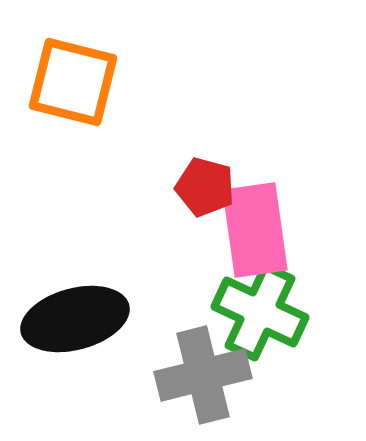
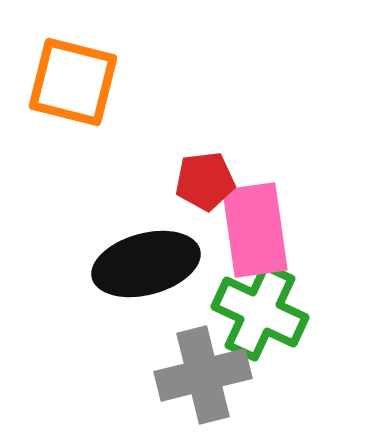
red pentagon: moved 6 px up; rotated 22 degrees counterclockwise
black ellipse: moved 71 px right, 55 px up
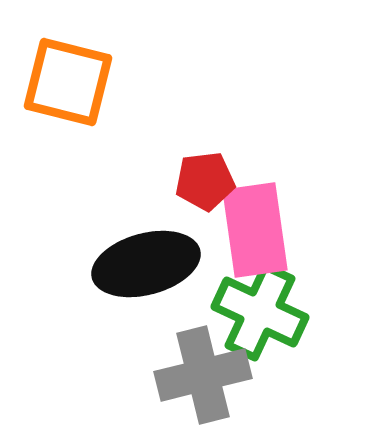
orange square: moved 5 px left
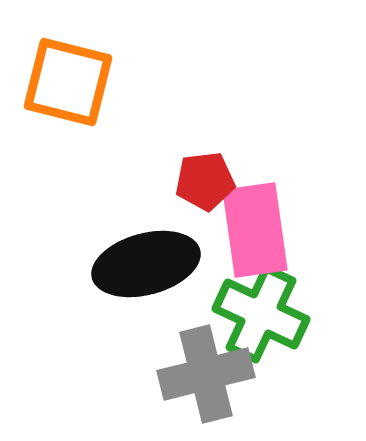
green cross: moved 1 px right, 2 px down
gray cross: moved 3 px right, 1 px up
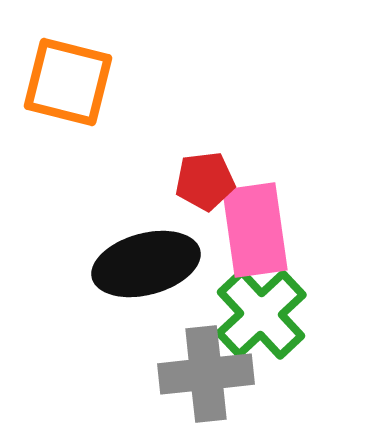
green cross: rotated 22 degrees clockwise
gray cross: rotated 8 degrees clockwise
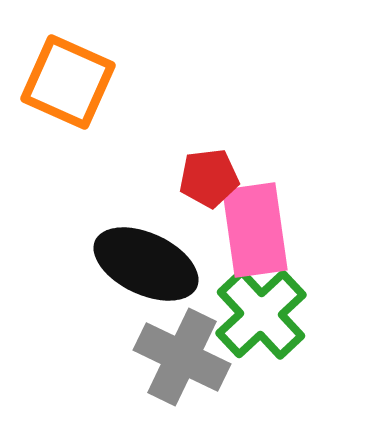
orange square: rotated 10 degrees clockwise
red pentagon: moved 4 px right, 3 px up
black ellipse: rotated 40 degrees clockwise
gray cross: moved 24 px left, 17 px up; rotated 32 degrees clockwise
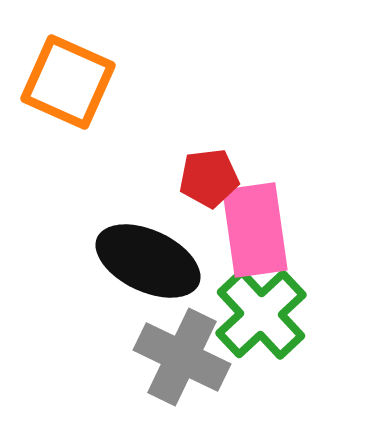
black ellipse: moved 2 px right, 3 px up
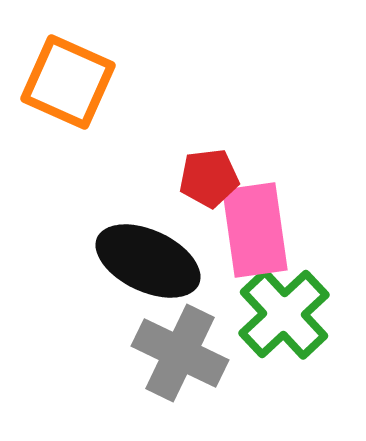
green cross: moved 23 px right
gray cross: moved 2 px left, 4 px up
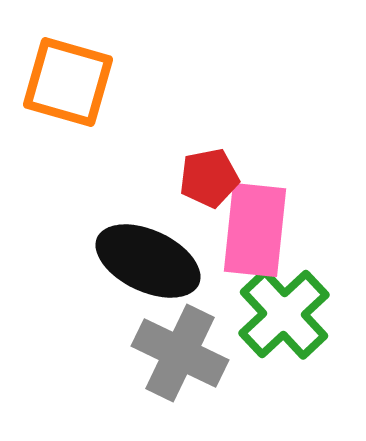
orange square: rotated 8 degrees counterclockwise
red pentagon: rotated 4 degrees counterclockwise
pink rectangle: rotated 14 degrees clockwise
